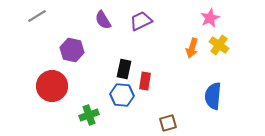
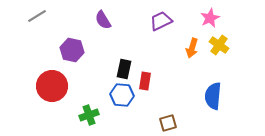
purple trapezoid: moved 20 px right
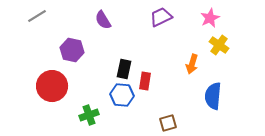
purple trapezoid: moved 4 px up
orange arrow: moved 16 px down
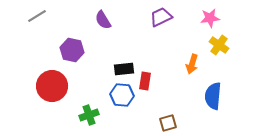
pink star: rotated 18 degrees clockwise
black rectangle: rotated 72 degrees clockwise
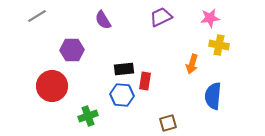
yellow cross: rotated 24 degrees counterclockwise
purple hexagon: rotated 15 degrees counterclockwise
green cross: moved 1 px left, 1 px down
